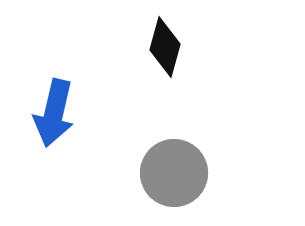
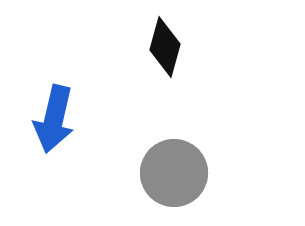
blue arrow: moved 6 px down
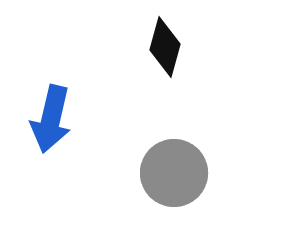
blue arrow: moved 3 px left
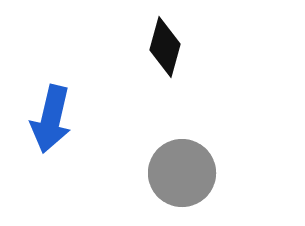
gray circle: moved 8 px right
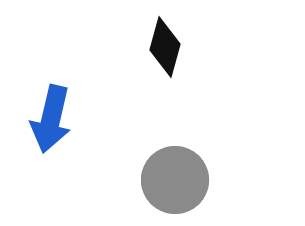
gray circle: moved 7 px left, 7 px down
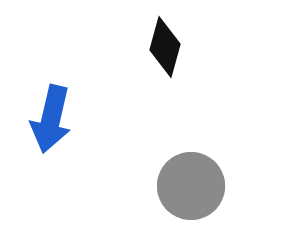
gray circle: moved 16 px right, 6 px down
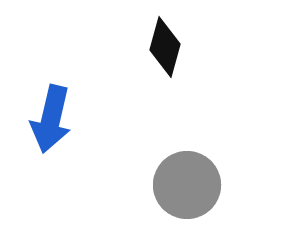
gray circle: moved 4 px left, 1 px up
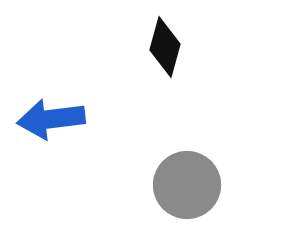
blue arrow: rotated 70 degrees clockwise
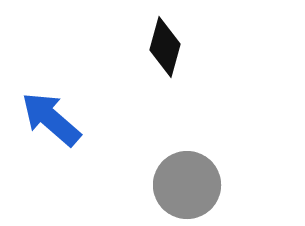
blue arrow: rotated 48 degrees clockwise
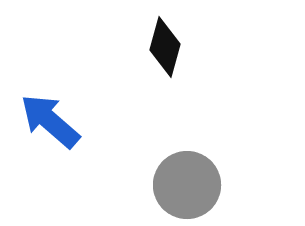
blue arrow: moved 1 px left, 2 px down
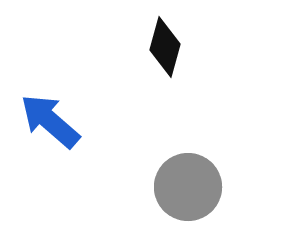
gray circle: moved 1 px right, 2 px down
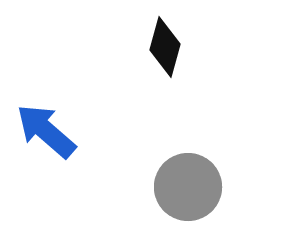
blue arrow: moved 4 px left, 10 px down
